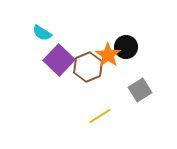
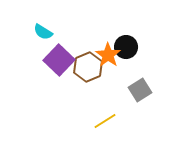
cyan semicircle: moved 1 px right, 1 px up
yellow line: moved 5 px right, 5 px down
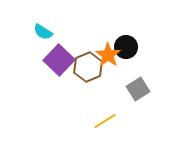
gray square: moved 2 px left, 1 px up
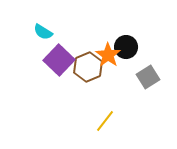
gray square: moved 10 px right, 12 px up
yellow line: rotated 20 degrees counterclockwise
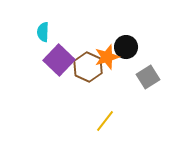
cyan semicircle: rotated 60 degrees clockwise
orange star: moved 1 px left, 2 px down; rotated 20 degrees clockwise
brown hexagon: rotated 12 degrees counterclockwise
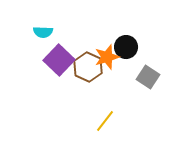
cyan semicircle: rotated 90 degrees counterclockwise
gray square: rotated 25 degrees counterclockwise
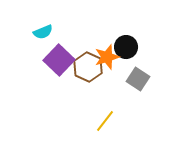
cyan semicircle: rotated 24 degrees counterclockwise
gray square: moved 10 px left, 2 px down
